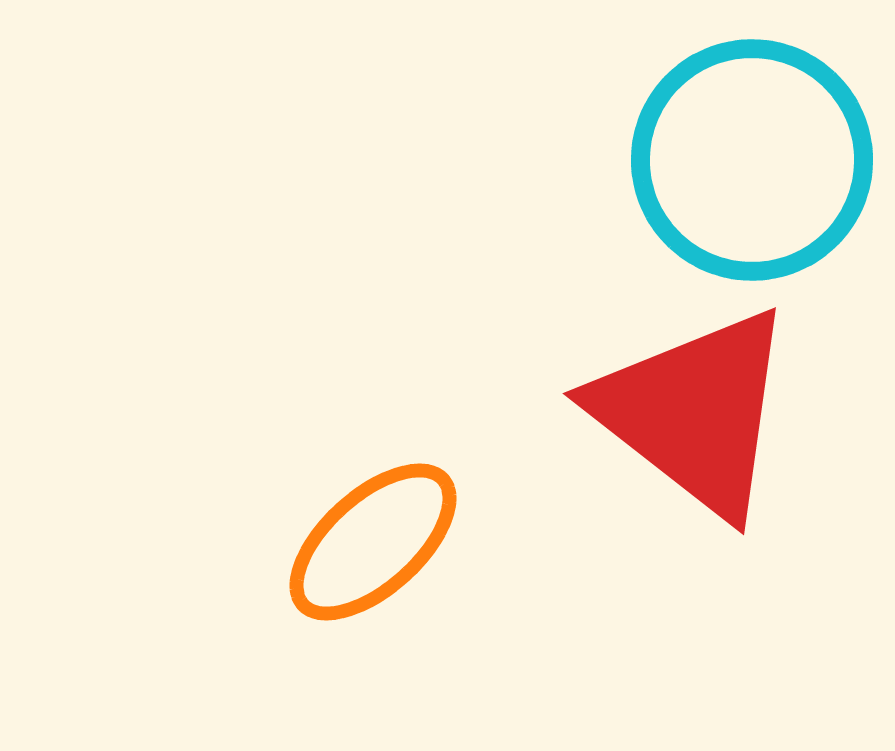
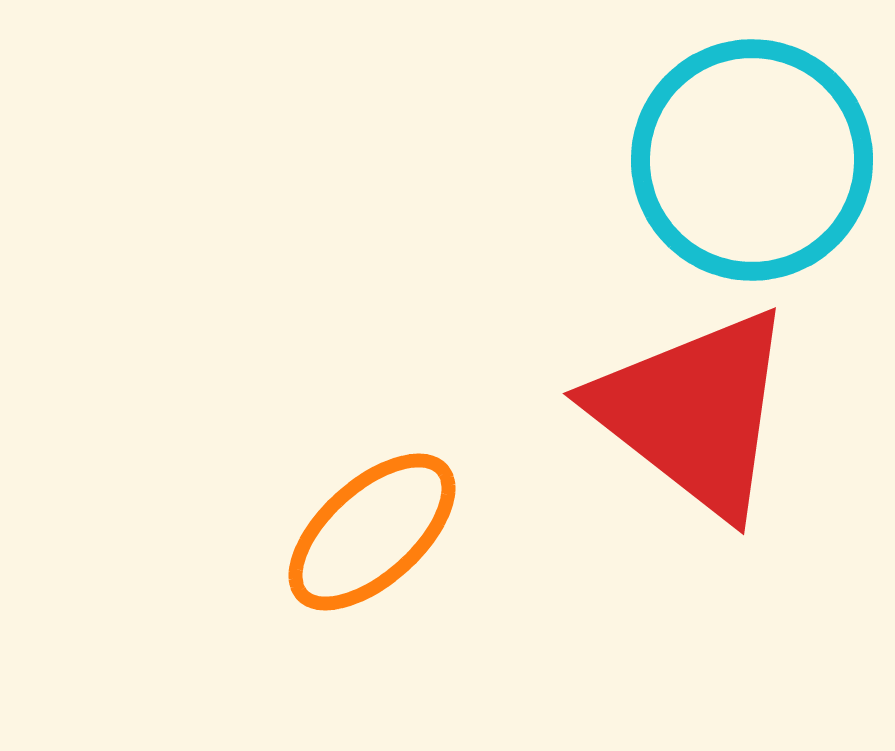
orange ellipse: moved 1 px left, 10 px up
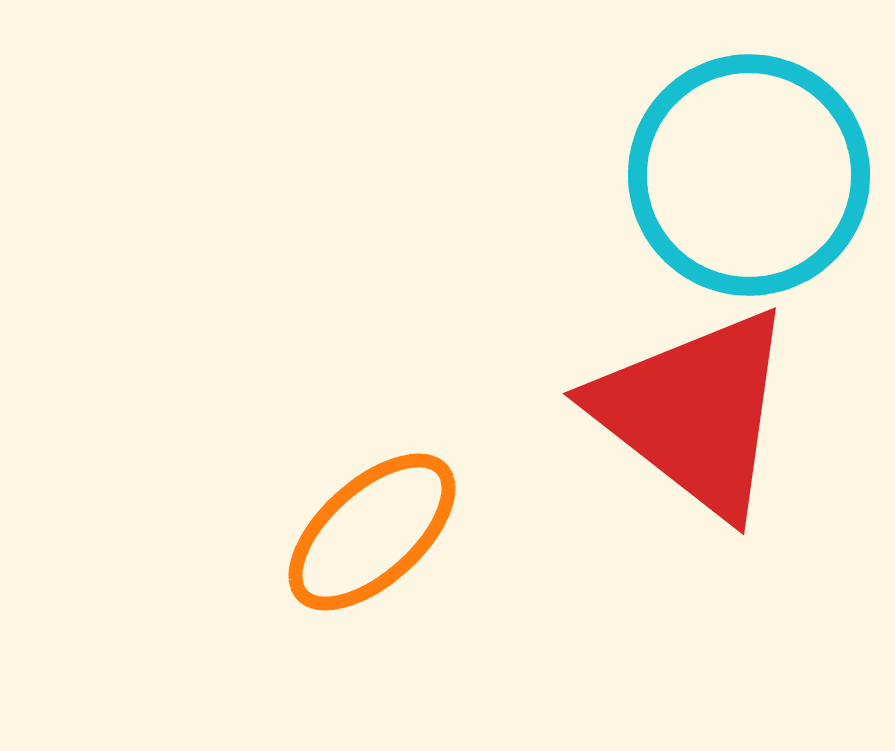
cyan circle: moved 3 px left, 15 px down
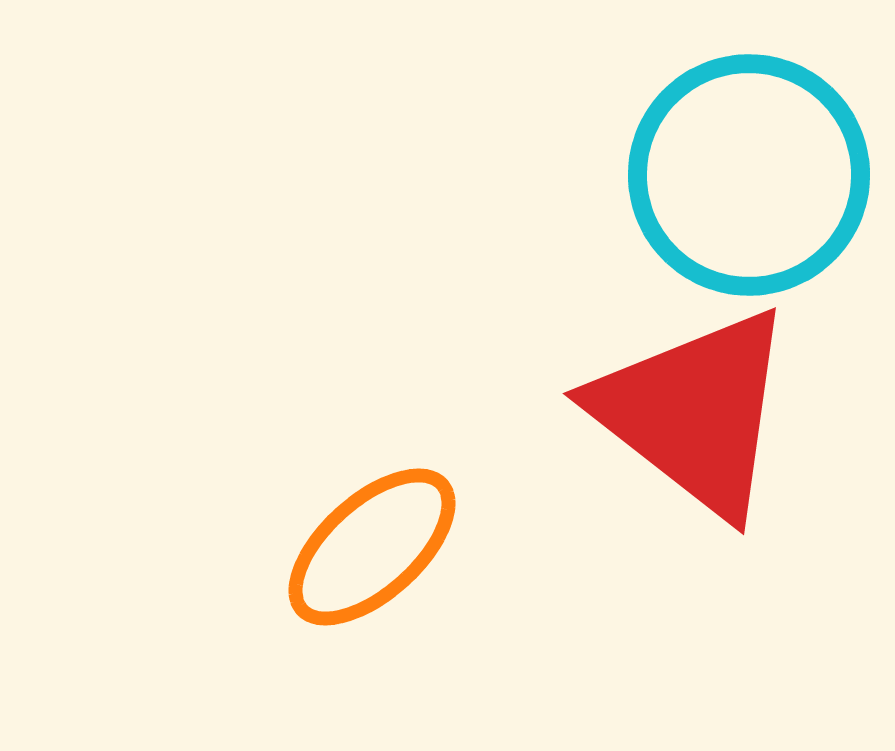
orange ellipse: moved 15 px down
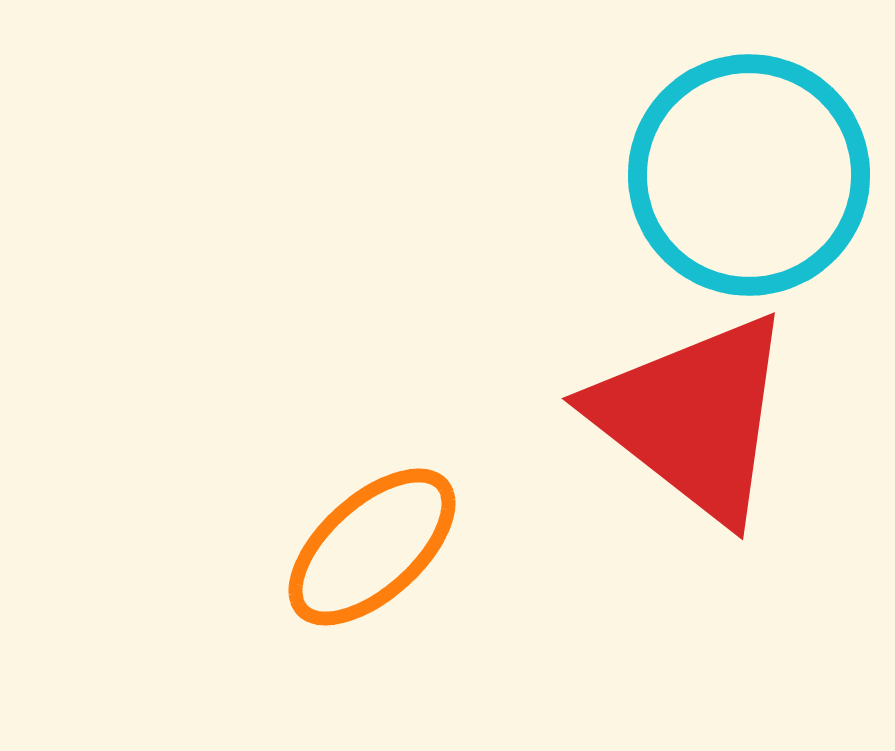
red triangle: moved 1 px left, 5 px down
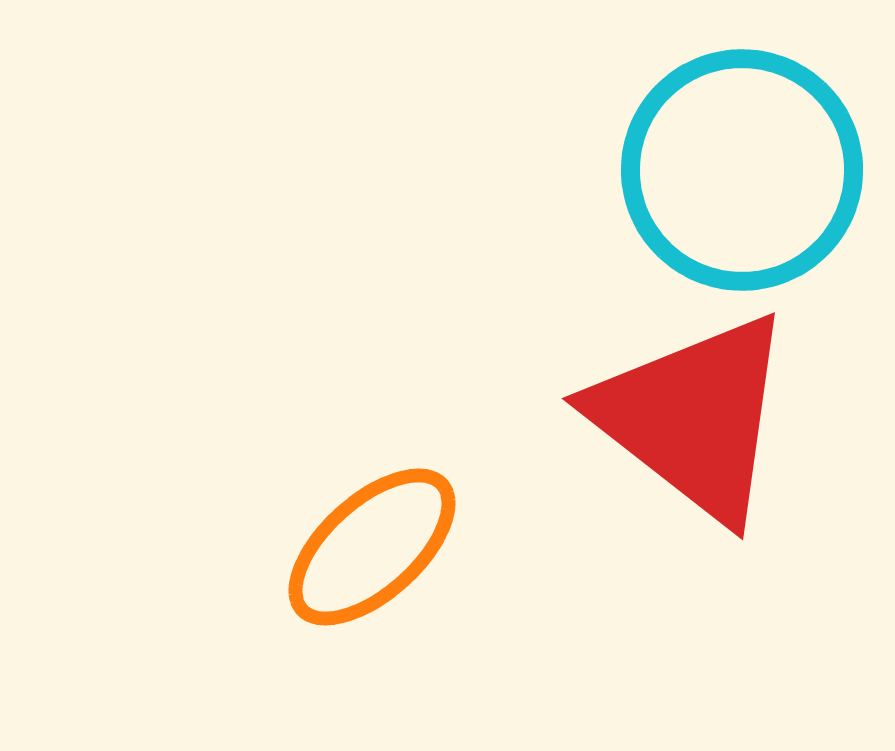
cyan circle: moved 7 px left, 5 px up
